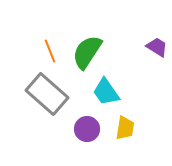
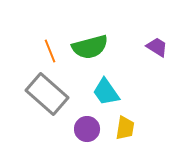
green semicircle: moved 3 px right, 5 px up; rotated 138 degrees counterclockwise
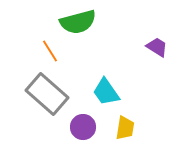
green semicircle: moved 12 px left, 25 px up
orange line: rotated 10 degrees counterclockwise
purple circle: moved 4 px left, 2 px up
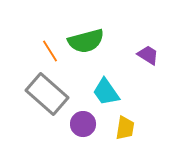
green semicircle: moved 8 px right, 19 px down
purple trapezoid: moved 9 px left, 8 px down
purple circle: moved 3 px up
